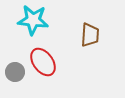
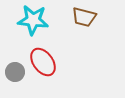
brown trapezoid: moved 6 px left, 18 px up; rotated 100 degrees clockwise
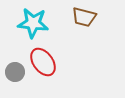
cyan star: moved 3 px down
